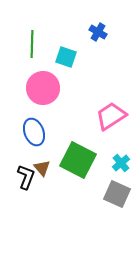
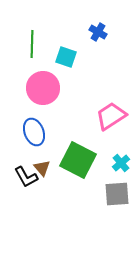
black L-shape: rotated 130 degrees clockwise
gray square: rotated 28 degrees counterclockwise
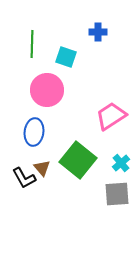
blue cross: rotated 30 degrees counterclockwise
pink circle: moved 4 px right, 2 px down
blue ellipse: rotated 28 degrees clockwise
green square: rotated 12 degrees clockwise
black L-shape: moved 2 px left, 1 px down
